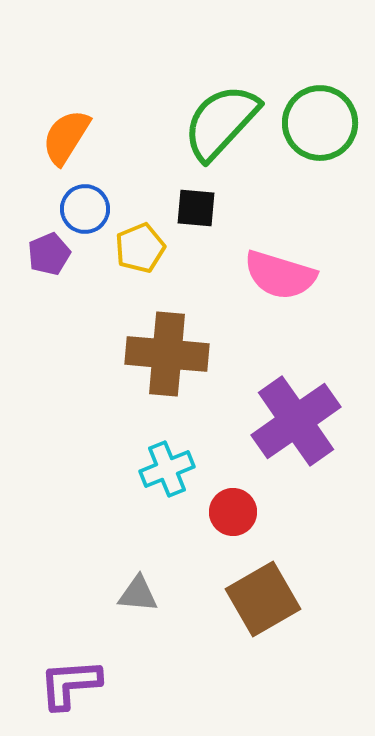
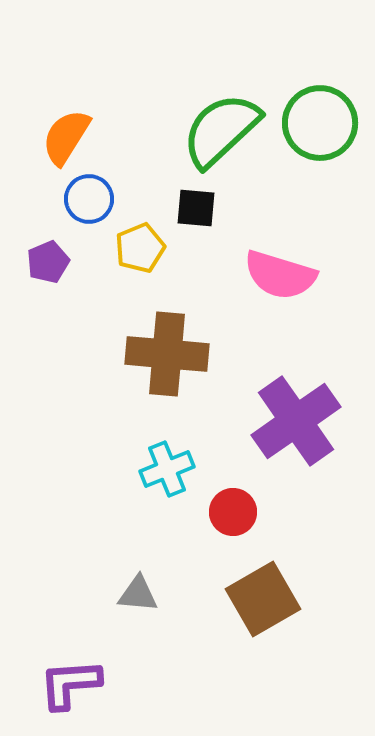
green semicircle: moved 8 px down; rotated 4 degrees clockwise
blue circle: moved 4 px right, 10 px up
purple pentagon: moved 1 px left, 8 px down
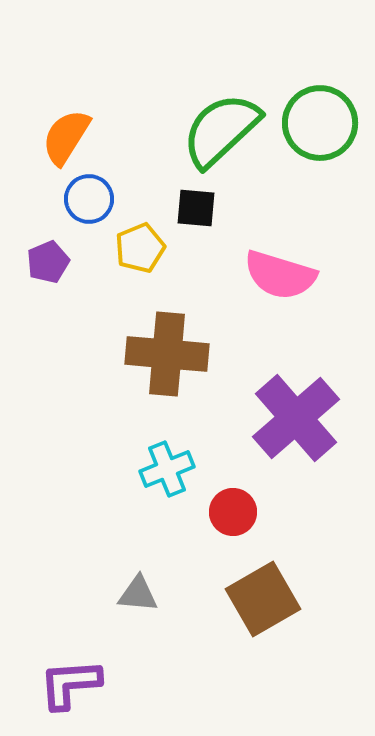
purple cross: moved 3 px up; rotated 6 degrees counterclockwise
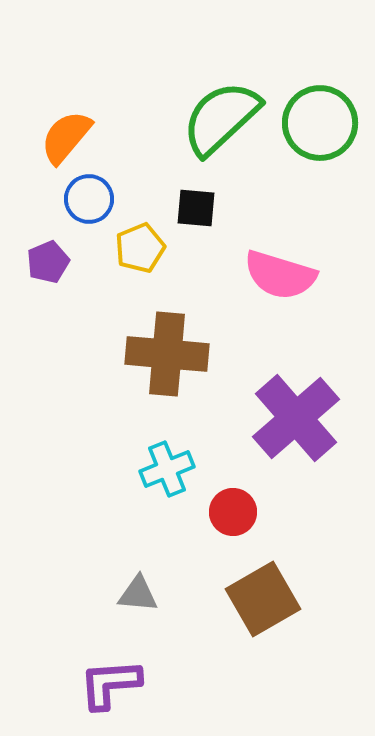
green semicircle: moved 12 px up
orange semicircle: rotated 8 degrees clockwise
purple L-shape: moved 40 px right
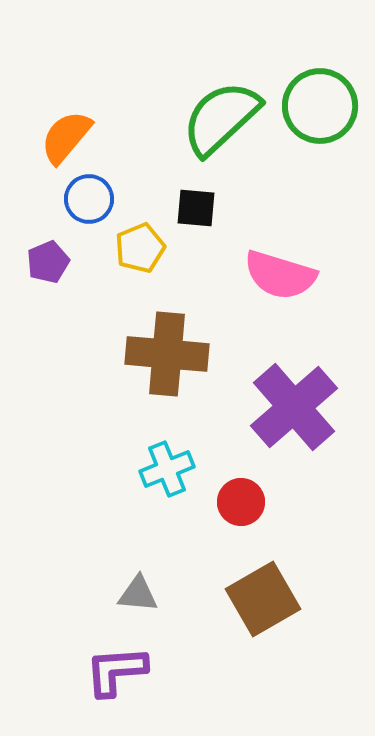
green circle: moved 17 px up
purple cross: moved 2 px left, 11 px up
red circle: moved 8 px right, 10 px up
purple L-shape: moved 6 px right, 13 px up
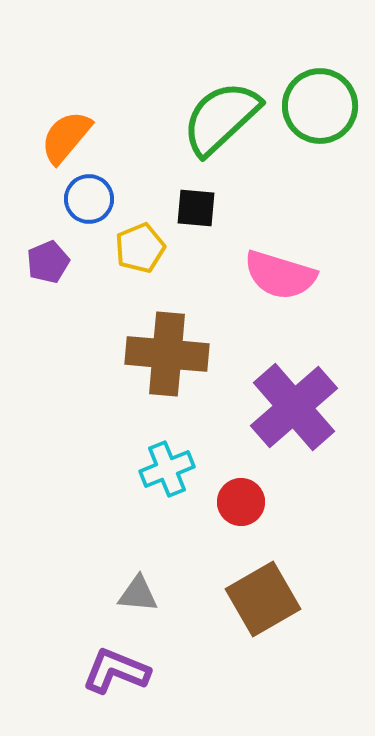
purple L-shape: rotated 26 degrees clockwise
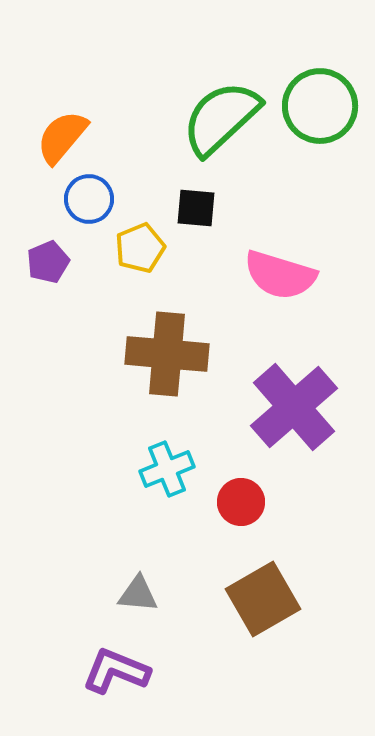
orange semicircle: moved 4 px left
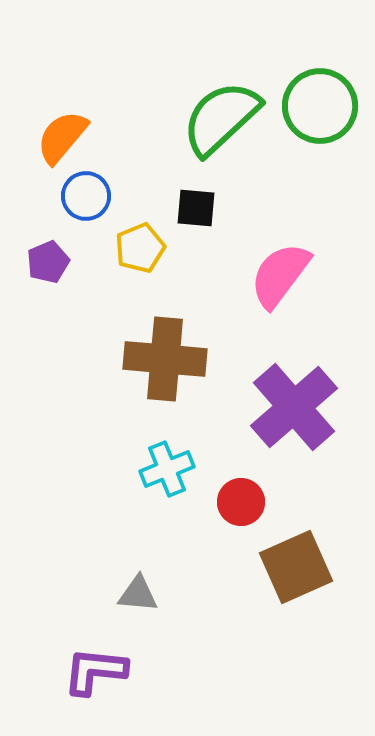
blue circle: moved 3 px left, 3 px up
pink semicircle: rotated 110 degrees clockwise
brown cross: moved 2 px left, 5 px down
brown square: moved 33 px right, 32 px up; rotated 6 degrees clockwise
purple L-shape: moved 21 px left; rotated 16 degrees counterclockwise
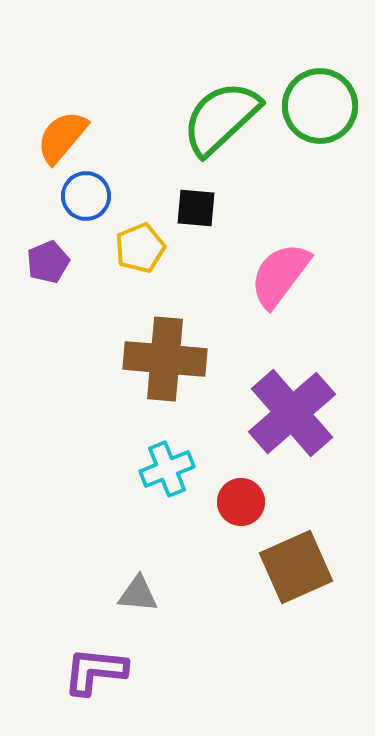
purple cross: moved 2 px left, 6 px down
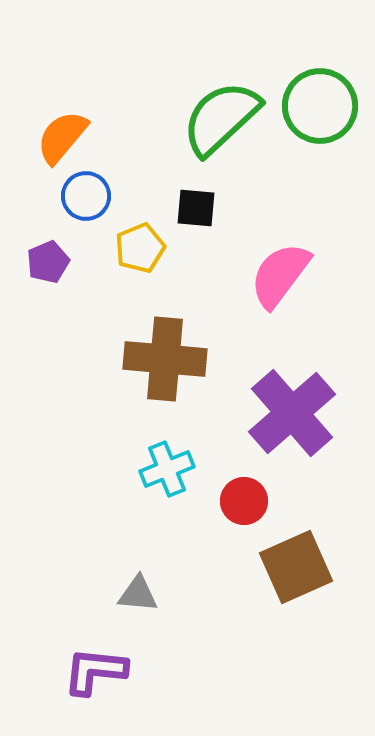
red circle: moved 3 px right, 1 px up
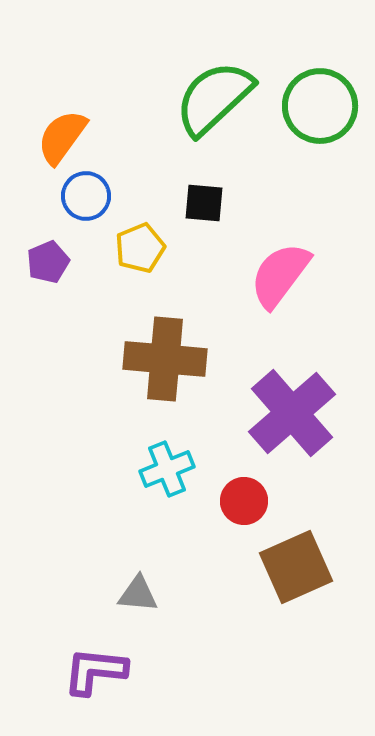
green semicircle: moved 7 px left, 20 px up
orange semicircle: rotated 4 degrees counterclockwise
black square: moved 8 px right, 5 px up
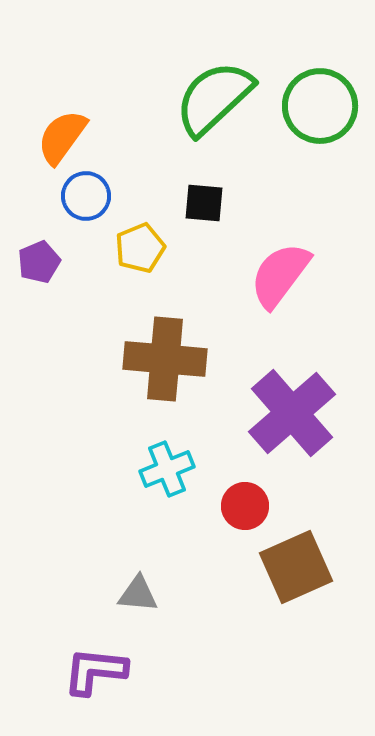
purple pentagon: moved 9 px left
red circle: moved 1 px right, 5 px down
